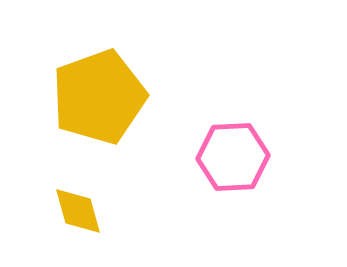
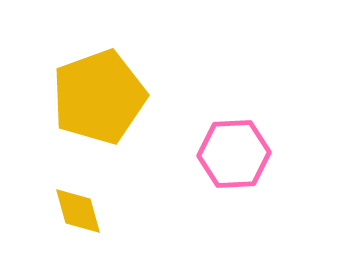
pink hexagon: moved 1 px right, 3 px up
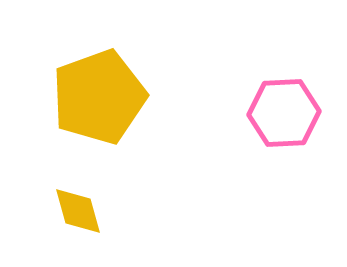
pink hexagon: moved 50 px right, 41 px up
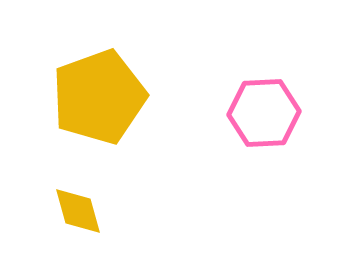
pink hexagon: moved 20 px left
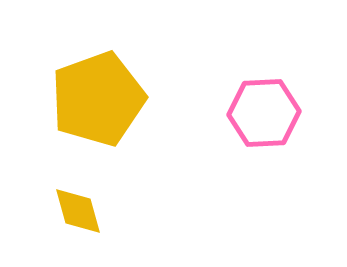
yellow pentagon: moved 1 px left, 2 px down
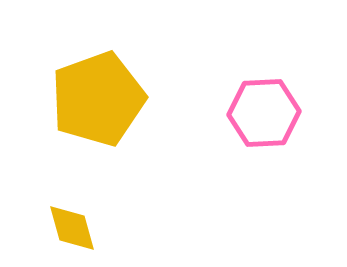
yellow diamond: moved 6 px left, 17 px down
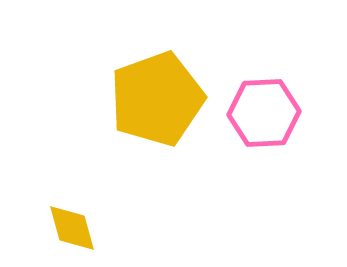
yellow pentagon: moved 59 px right
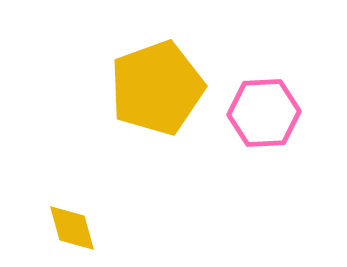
yellow pentagon: moved 11 px up
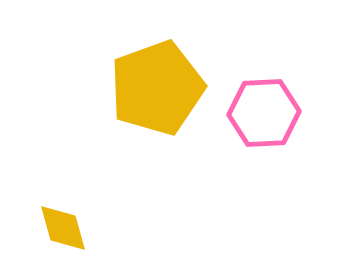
yellow diamond: moved 9 px left
